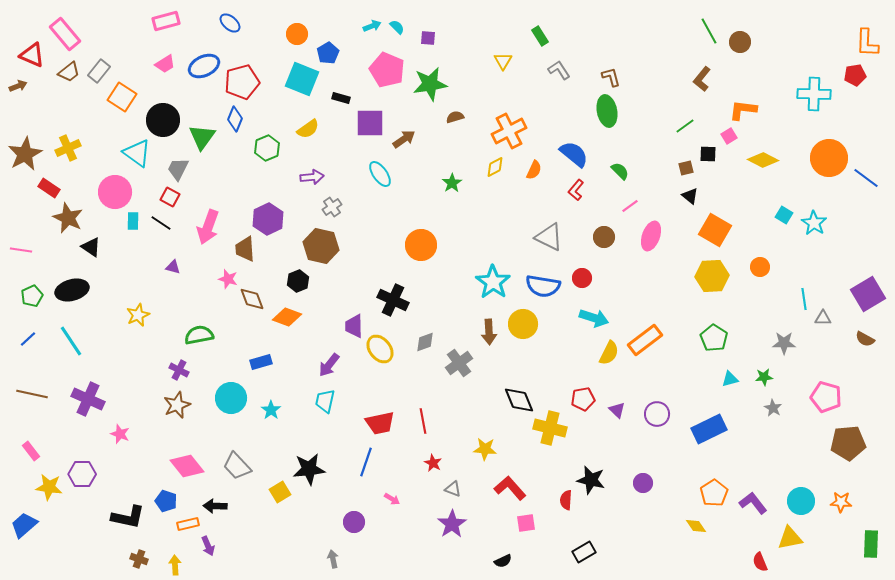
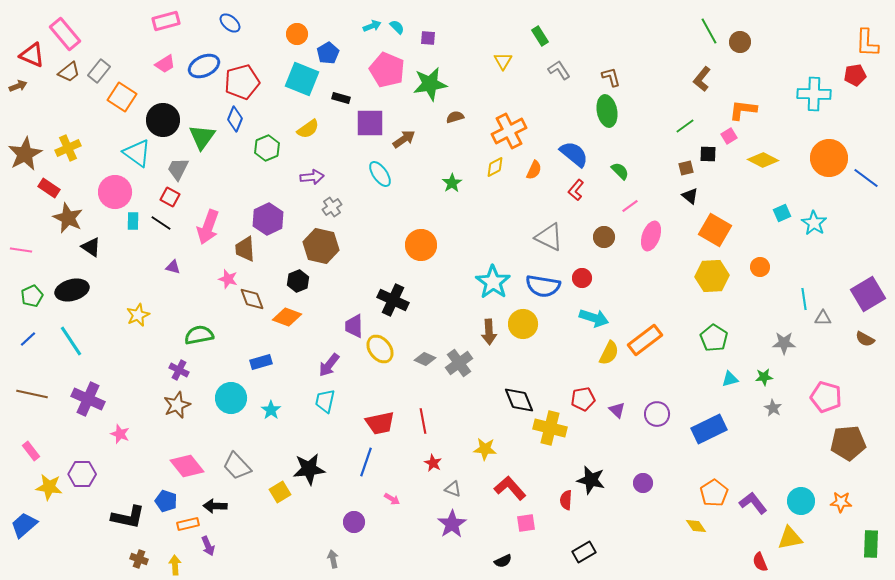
cyan square at (784, 215): moved 2 px left, 2 px up; rotated 36 degrees clockwise
gray diamond at (425, 342): moved 17 px down; rotated 45 degrees clockwise
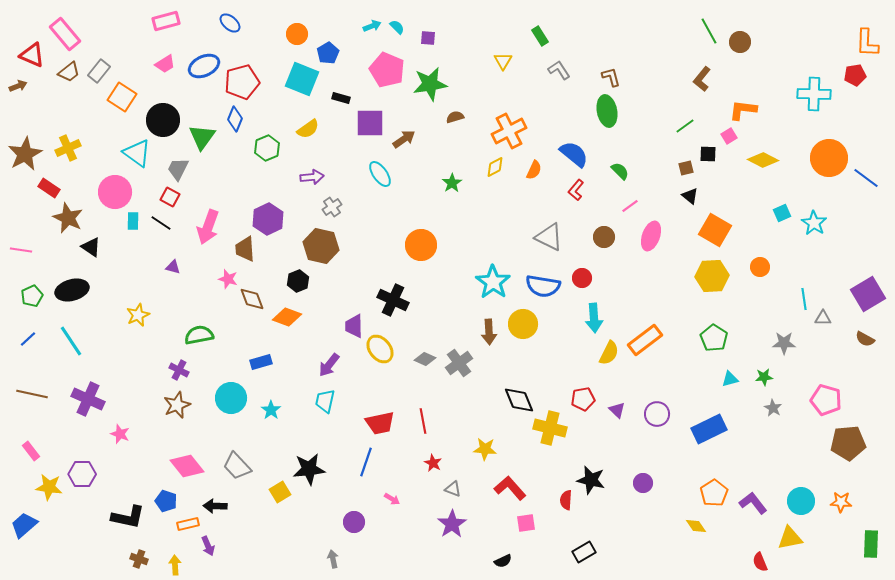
cyan arrow at (594, 318): rotated 68 degrees clockwise
pink pentagon at (826, 397): moved 3 px down
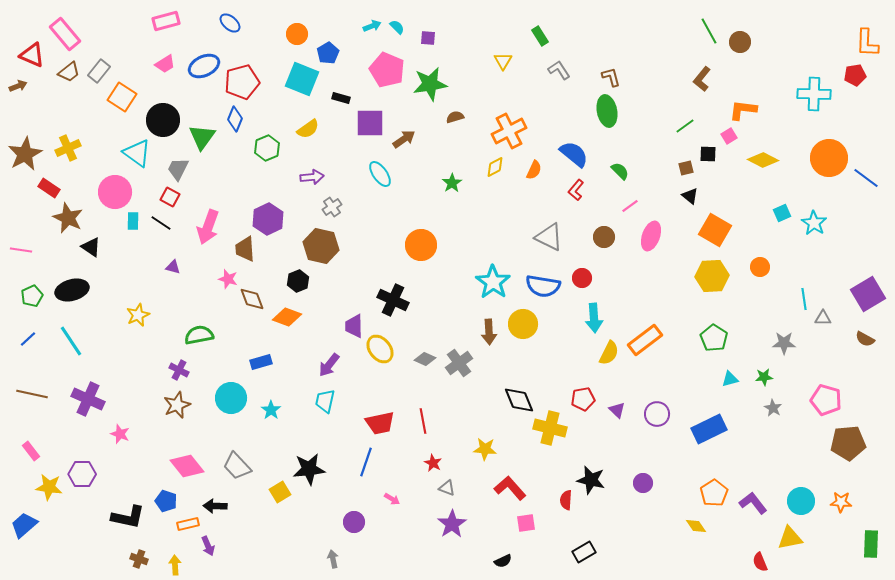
gray triangle at (453, 489): moved 6 px left, 1 px up
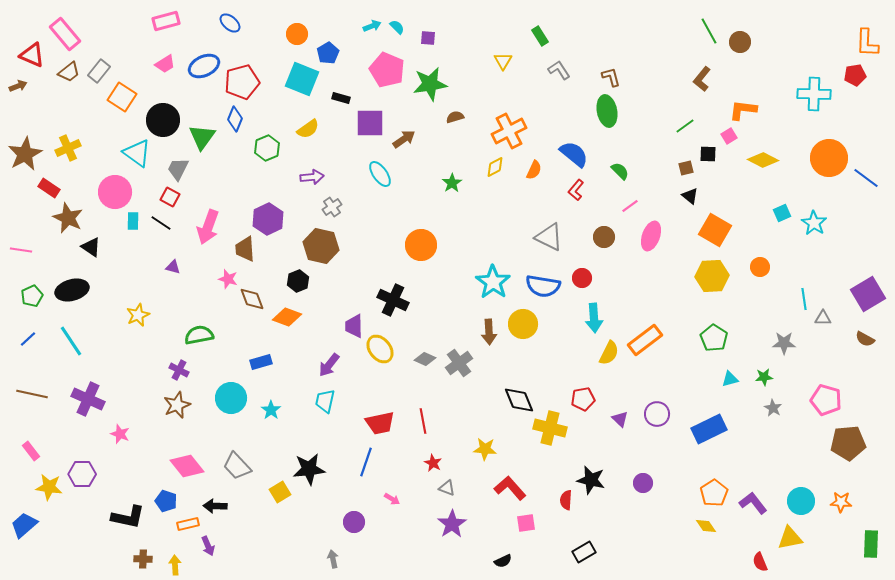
purple triangle at (617, 410): moved 3 px right, 9 px down
yellow diamond at (696, 526): moved 10 px right
brown cross at (139, 559): moved 4 px right; rotated 18 degrees counterclockwise
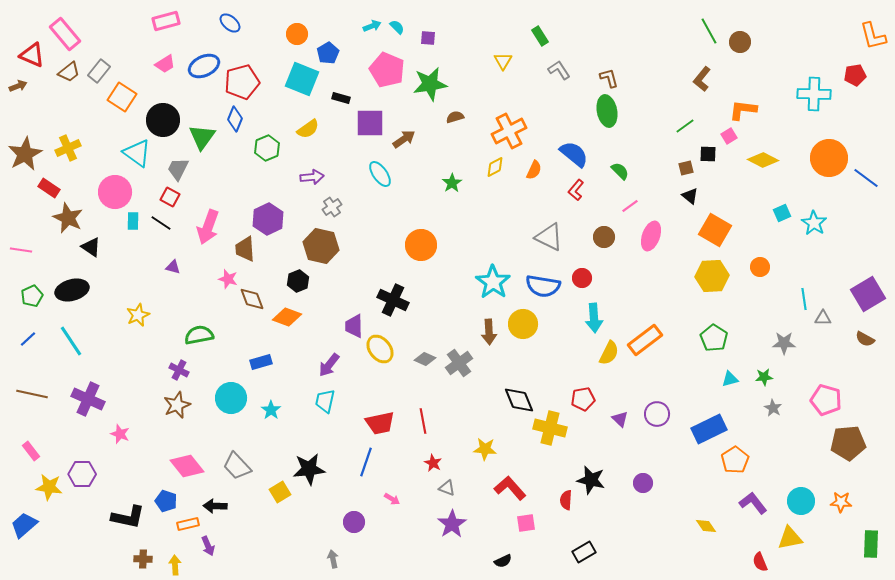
orange L-shape at (867, 43): moved 6 px right, 7 px up; rotated 16 degrees counterclockwise
brown L-shape at (611, 77): moved 2 px left, 1 px down
orange pentagon at (714, 493): moved 21 px right, 33 px up
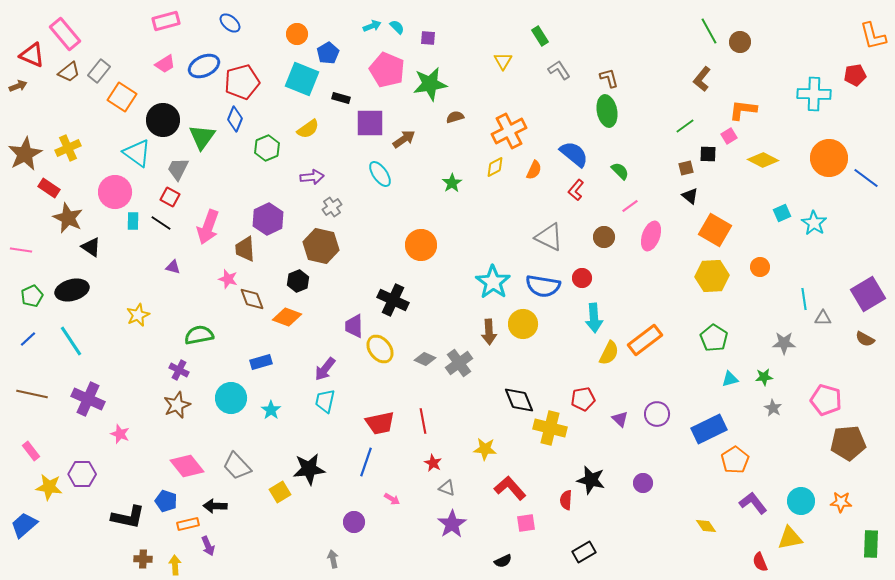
purple arrow at (329, 365): moved 4 px left, 4 px down
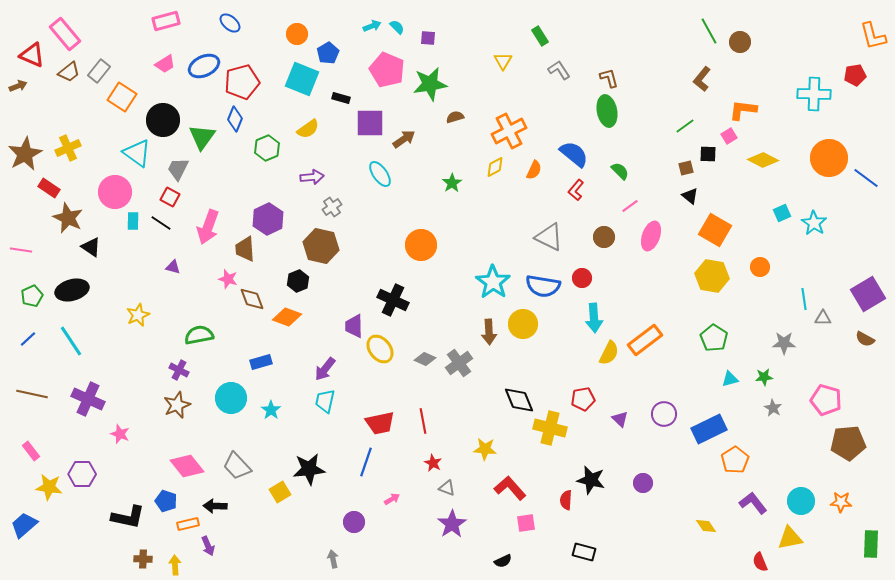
yellow hexagon at (712, 276): rotated 12 degrees clockwise
purple circle at (657, 414): moved 7 px right
pink arrow at (392, 499): rotated 63 degrees counterclockwise
black rectangle at (584, 552): rotated 45 degrees clockwise
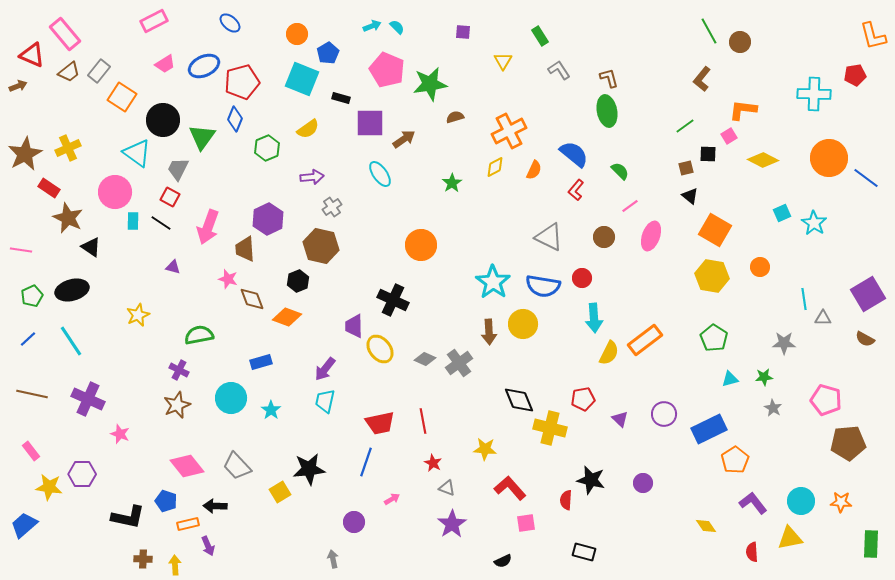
pink rectangle at (166, 21): moved 12 px left; rotated 12 degrees counterclockwise
purple square at (428, 38): moved 35 px right, 6 px up
red semicircle at (760, 562): moved 8 px left, 10 px up; rotated 18 degrees clockwise
